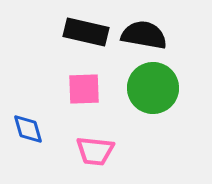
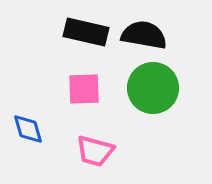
pink trapezoid: rotated 9 degrees clockwise
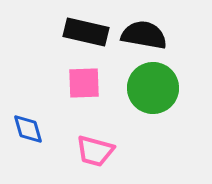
pink square: moved 6 px up
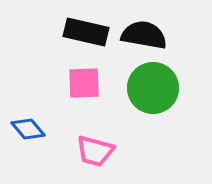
blue diamond: rotated 24 degrees counterclockwise
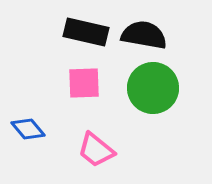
pink trapezoid: moved 1 px right, 1 px up; rotated 24 degrees clockwise
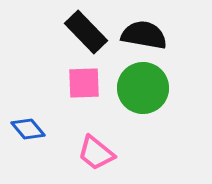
black rectangle: rotated 33 degrees clockwise
green circle: moved 10 px left
pink trapezoid: moved 3 px down
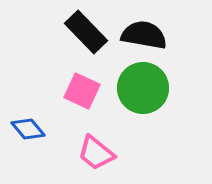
pink square: moved 2 px left, 8 px down; rotated 27 degrees clockwise
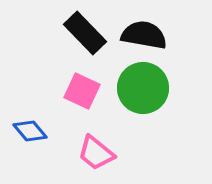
black rectangle: moved 1 px left, 1 px down
blue diamond: moved 2 px right, 2 px down
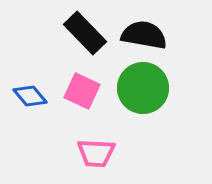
blue diamond: moved 35 px up
pink trapezoid: rotated 36 degrees counterclockwise
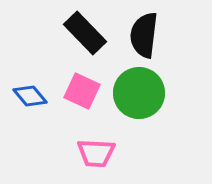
black semicircle: rotated 93 degrees counterclockwise
green circle: moved 4 px left, 5 px down
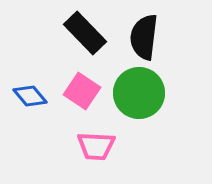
black semicircle: moved 2 px down
pink square: rotated 9 degrees clockwise
pink trapezoid: moved 7 px up
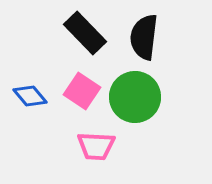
green circle: moved 4 px left, 4 px down
